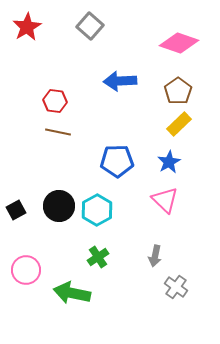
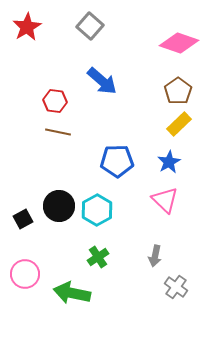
blue arrow: moved 18 px left; rotated 136 degrees counterclockwise
black square: moved 7 px right, 9 px down
pink circle: moved 1 px left, 4 px down
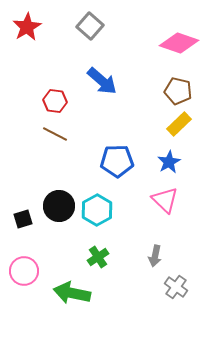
brown pentagon: rotated 24 degrees counterclockwise
brown line: moved 3 px left, 2 px down; rotated 15 degrees clockwise
black square: rotated 12 degrees clockwise
pink circle: moved 1 px left, 3 px up
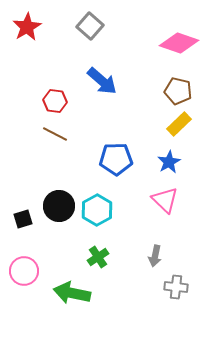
blue pentagon: moved 1 px left, 2 px up
gray cross: rotated 30 degrees counterclockwise
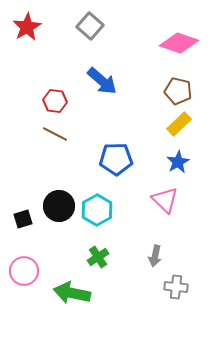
blue star: moved 9 px right
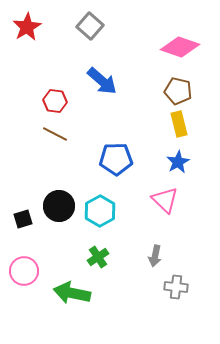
pink diamond: moved 1 px right, 4 px down
yellow rectangle: rotated 60 degrees counterclockwise
cyan hexagon: moved 3 px right, 1 px down
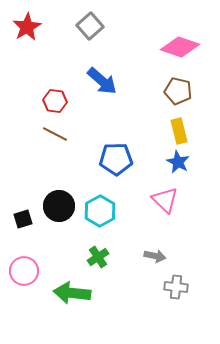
gray square: rotated 8 degrees clockwise
yellow rectangle: moved 7 px down
blue star: rotated 15 degrees counterclockwise
gray arrow: rotated 90 degrees counterclockwise
green arrow: rotated 6 degrees counterclockwise
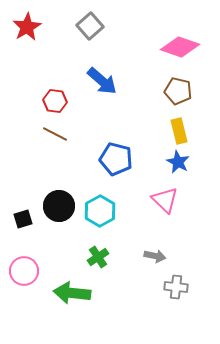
blue pentagon: rotated 16 degrees clockwise
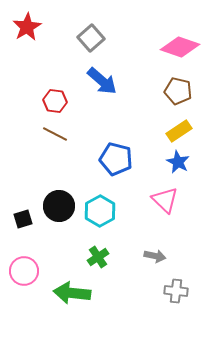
gray square: moved 1 px right, 12 px down
yellow rectangle: rotated 70 degrees clockwise
gray cross: moved 4 px down
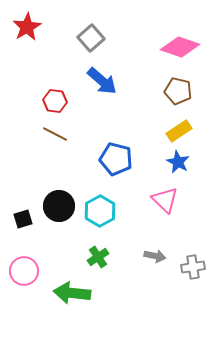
gray cross: moved 17 px right, 24 px up; rotated 15 degrees counterclockwise
